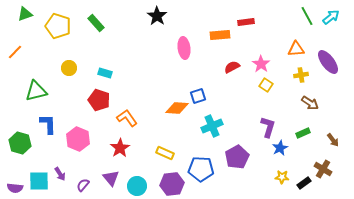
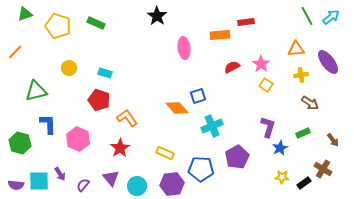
green rectangle at (96, 23): rotated 24 degrees counterclockwise
orange diamond at (177, 108): rotated 45 degrees clockwise
purple semicircle at (15, 188): moved 1 px right, 3 px up
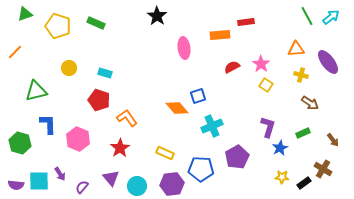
yellow cross at (301, 75): rotated 24 degrees clockwise
purple semicircle at (83, 185): moved 1 px left, 2 px down
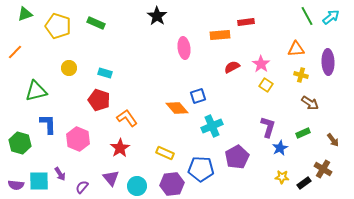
purple ellipse at (328, 62): rotated 35 degrees clockwise
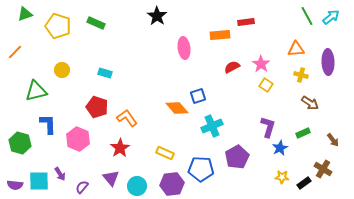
yellow circle at (69, 68): moved 7 px left, 2 px down
red pentagon at (99, 100): moved 2 px left, 7 px down
purple semicircle at (16, 185): moved 1 px left
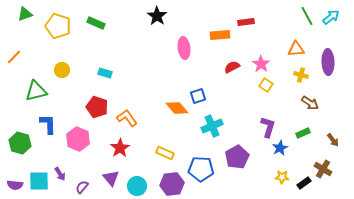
orange line at (15, 52): moved 1 px left, 5 px down
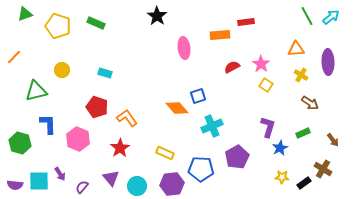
yellow cross at (301, 75): rotated 16 degrees clockwise
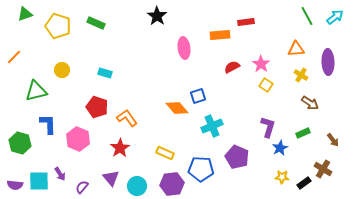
cyan arrow at (331, 17): moved 4 px right
purple pentagon at (237, 157): rotated 20 degrees counterclockwise
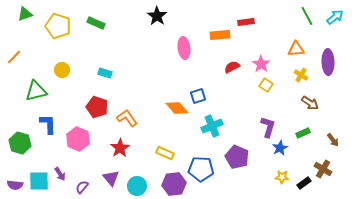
purple hexagon at (172, 184): moved 2 px right
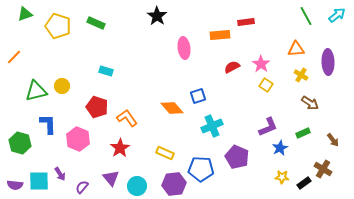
green line at (307, 16): moved 1 px left
cyan arrow at (335, 17): moved 2 px right, 2 px up
yellow circle at (62, 70): moved 16 px down
cyan rectangle at (105, 73): moved 1 px right, 2 px up
orange diamond at (177, 108): moved 5 px left
purple L-shape at (268, 127): rotated 50 degrees clockwise
